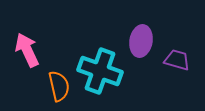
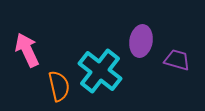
cyan cross: rotated 18 degrees clockwise
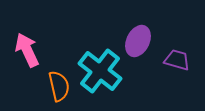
purple ellipse: moved 3 px left; rotated 16 degrees clockwise
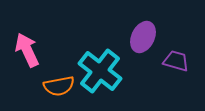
purple ellipse: moved 5 px right, 4 px up
purple trapezoid: moved 1 px left, 1 px down
orange semicircle: rotated 92 degrees clockwise
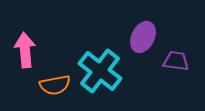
pink arrow: moved 2 px left; rotated 20 degrees clockwise
purple trapezoid: rotated 8 degrees counterclockwise
orange semicircle: moved 4 px left, 1 px up
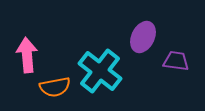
pink arrow: moved 2 px right, 5 px down
orange semicircle: moved 2 px down
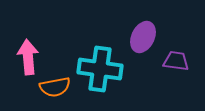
pink arrow: moved 1 px right, 2 px down
cyan cross: moved 2 px up; rotated 30 degrees counterclockwise
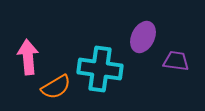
orange semicircle: moved 1 px right; rotated 20 degrees counterclockwise
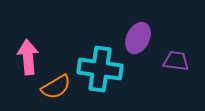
purple ellipse: moved 5 px left, 1 px down
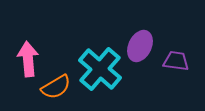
purple ellipse: moved 2 px right, 8 px down
pink arrow: moved 2 px down
cyan cross: rotated 33 degrees clockwise
